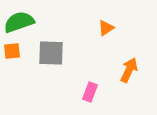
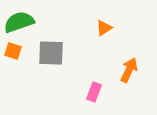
orange triangle: moved 2 px left
orange square: moved 1 px right; rotated 24 degrees clockwise
pink rectangle: moved 4 px right
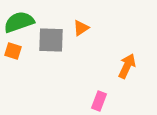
orange triangle: moved 23 px left
gray square: moved 13 px up
orange arrow: moved 2 px left, 4 px up
pink rectangle: moved 5 px right, 9 px down
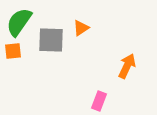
green semicircle: rotated 36 degrees counterclockwise
orange square: rotated 24 degrees counterclockwise
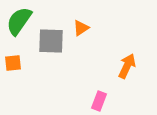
green semicircle: moved 1 px up
gray square: moved 1 px down
orange square: moved 12 px down
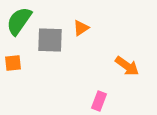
gray square: moved 1 px left, 1 px up
orange arrow: rotated 100 degrees clockwise
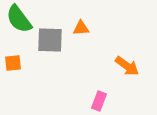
green semicircle: moved 2 px up; rotated 72 degrees counterclockwise
orange triangle: rotated 30 degrees clockwise
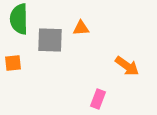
green semicircle: rotated 36 degrees clockwise
pink rectangle: moved 1 px left, 2 px up
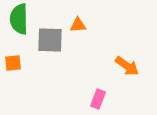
orange triangle: moved 3 px left, 3 px up
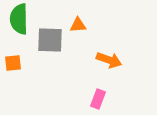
orange arrow: moved 18 px left, 6 px up; rotated 15 degrees counterclockwise
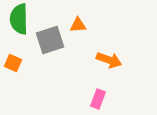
gray square: rotated 20 degrees counterclockwise
orange square: rotated 30 degrees clockwise
